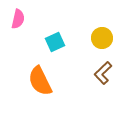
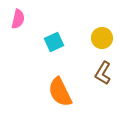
cyan square: moved 1 px left
brown L-shape: rotated 15 degrees counterclockwise
orange semicircle: moved 20 px right, 11 px down
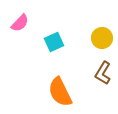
pink semicircle: moved 2 px right, 4 px down; rotated 30 degrees clockwise
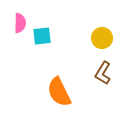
pink semicircle: rotated 42 degrees counterclockwise
cyan square: moved 12 px left, 6 px up; rotated 18 degrees clockwise
orange semicircle: moved 1 px left
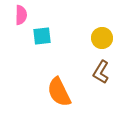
pink semicircle: moved 1 px right, 8 px up
brown L-shape: moved 2 px left, 1 px up
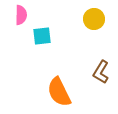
yellow circle: moved 8 px left, 19 px up
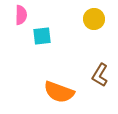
brown L-shape: moved 1 px left, 3 px down
orange semicircle: rotated 44 degrees counterclockwise
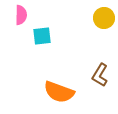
yellow circle: moved 10 px right, 1 px up
